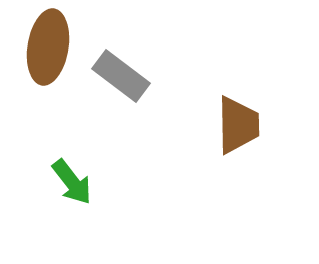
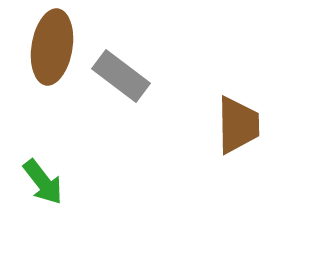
brown ellipse: moved 4 px right
green arrow: moved 29 px left
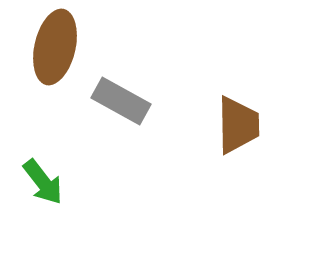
brown ellipse: moved 3 px right; rotated 4 degrees clockwise
gray rectangle: moved 25 px down; rotated 8 degrees counterclockwise
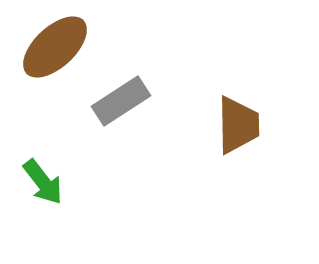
brown ellipse: rotated 34 degrees clockwise
gray rectangle: rotated 62 degrees counterclockwise
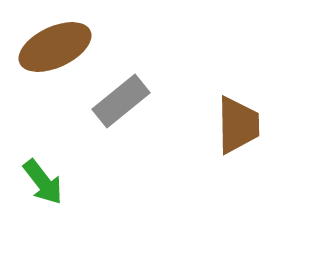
brown ellipse: rotated 18 degrees clockwise
gray rectangle: rotated 6 degrees counterclockwise
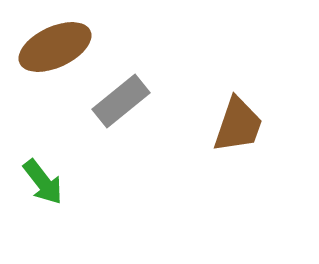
brown trapezoid: rotated 20 degrees clockwise
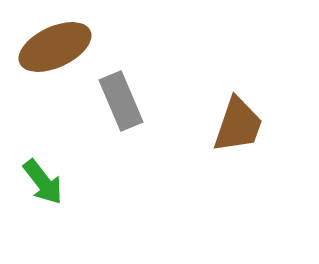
gray rectangle: rotated 74 degrees counterclockwise
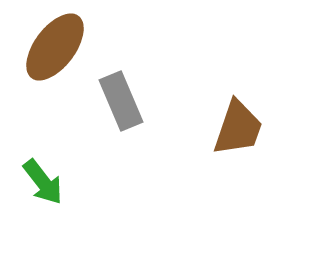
brown ellipse: rotated 28 degrees counterclockwise
brown trapezoid: moved 3 px down
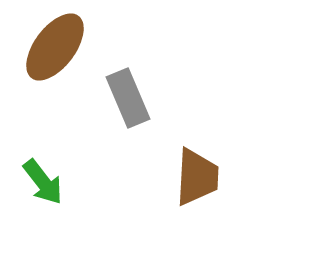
gray rectangle: moved 7 px right, 3 px up
brown trapezoid: moved 41 px left, 49 px down; rotated 16 degrees counterclockwise
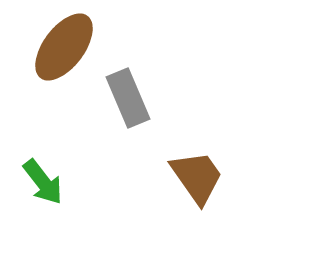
brown ellipse: moved 9 px right
brown trapezoid: rotated 38 degrees counterclockwise
